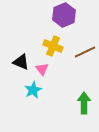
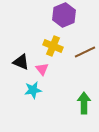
cyan star: rotated 18 degrees clockwise
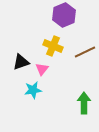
black triangle: rotated 42 degrees counterclockwise
pink triangle: rotated 16 degrees clockwise
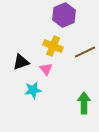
pink triangle: moved 4 px right; rotated 16 degrees counterclockwise
